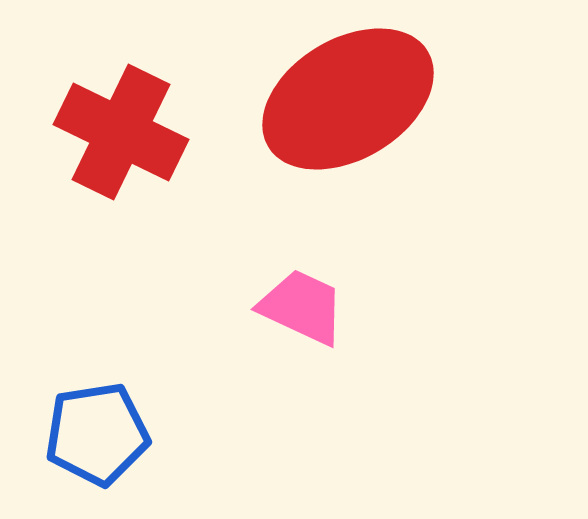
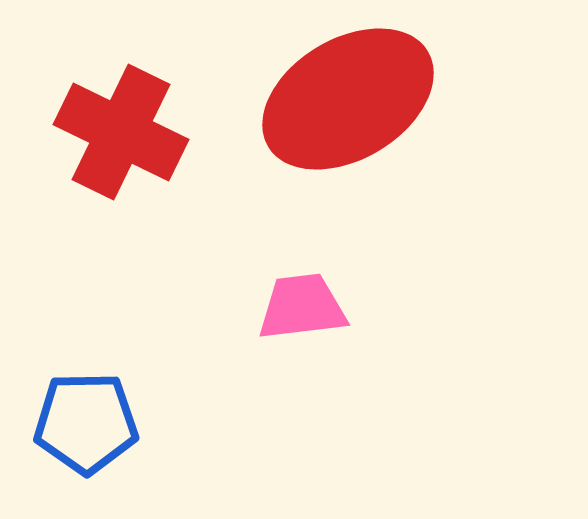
pink trapezoid: rotated 32 degrees counterclockwise
blue pentagon: moved 11 px left, 11 px up; rotated 8 degrees clockwise
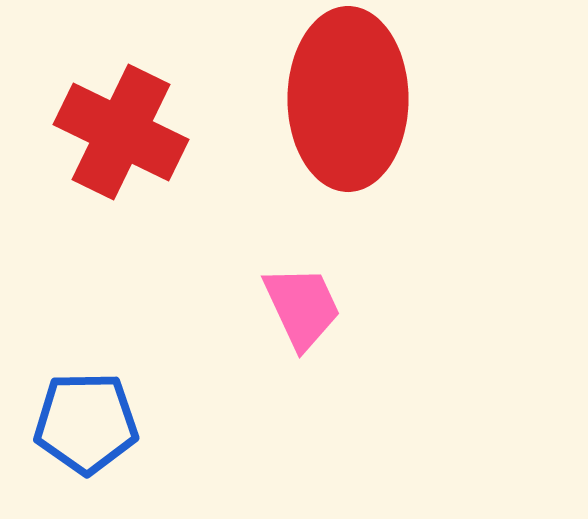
red ellipse: rotated 59 degrees counterclockwise
pink trapezoid: rotated 72 degrees clockwise
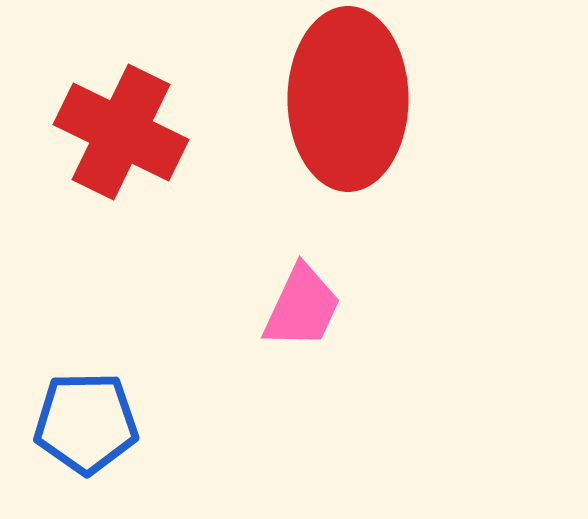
pink trapezoid: rotated 50 degrees clockwise
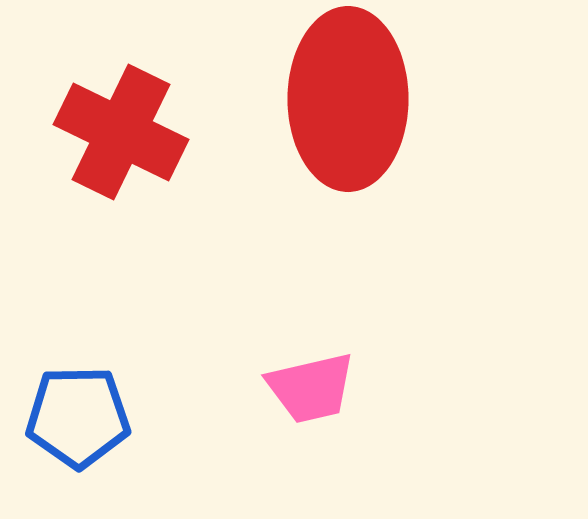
pink trapezoid: moved 9 px right, 81 px down; rotated 52 degrees clockwise
blue pentagon: moved 8 px left, 6 px up
